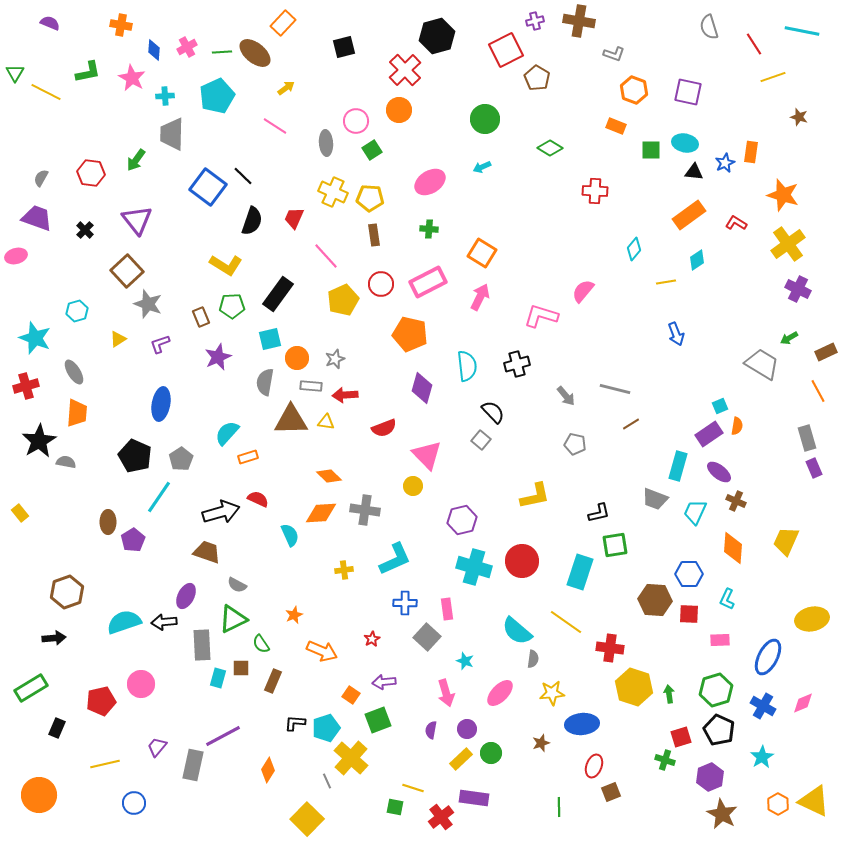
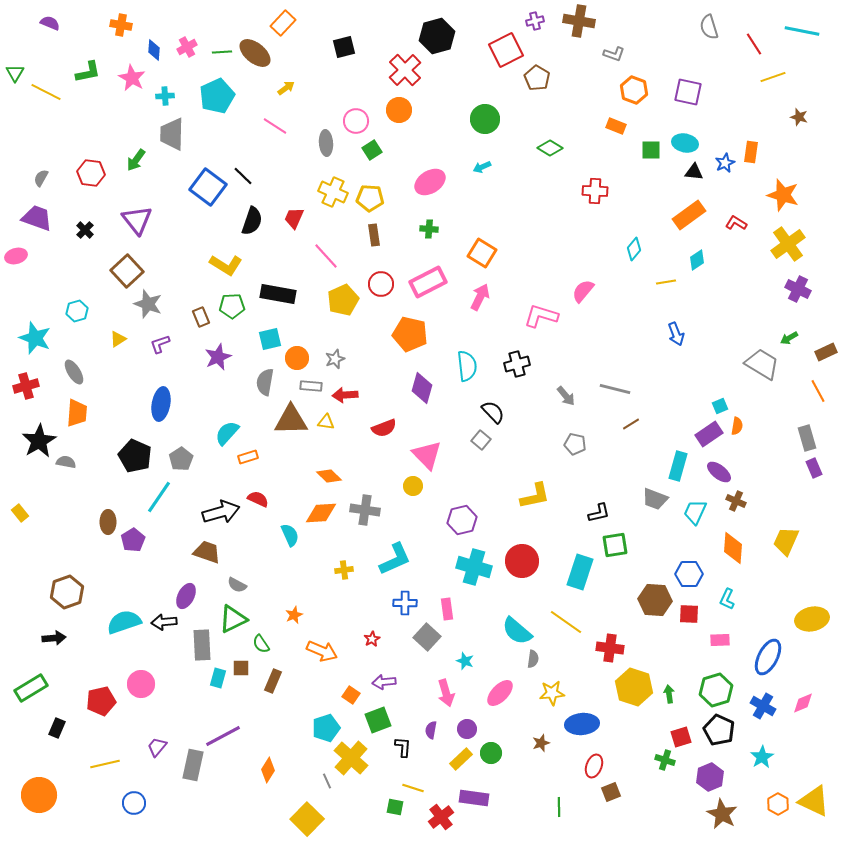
black rectangle at (278, 294): rotated 64 degrees clockwise
black L-shape at (295, 723): moved 108 px right, 24 px down; rotated 90 degrees clockwise
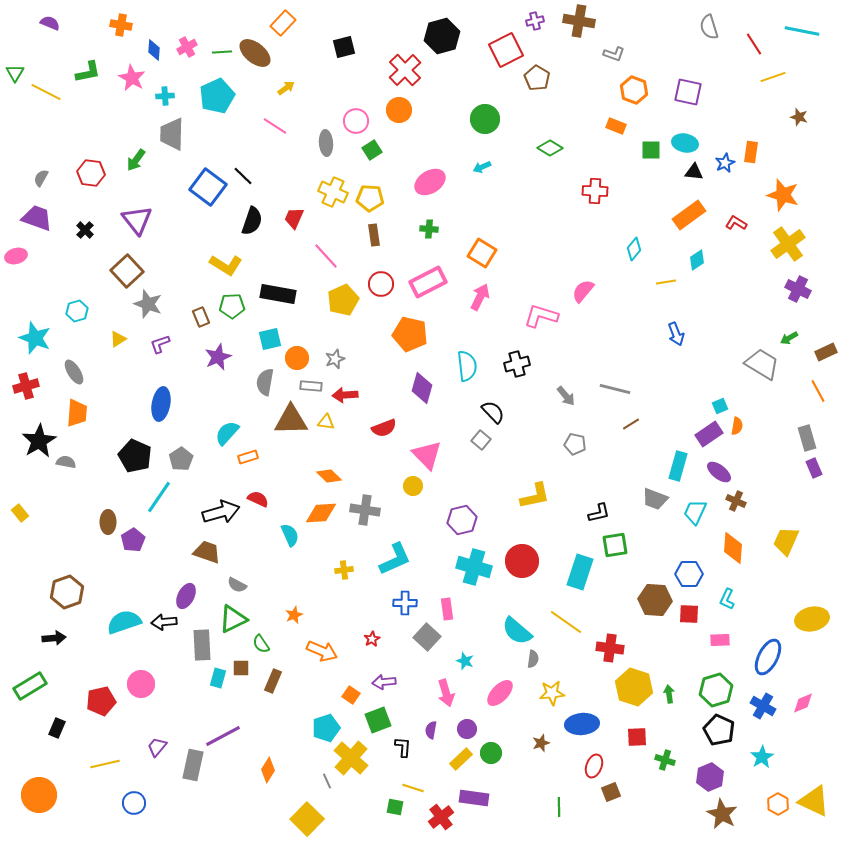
black hexagon at (437, 36): moved 5 px right
green rectangle at (31, 688): moved 1 px left, 2 px up
red square at (681, 737): moved 44 px left; rotated 15 degrees clockwise
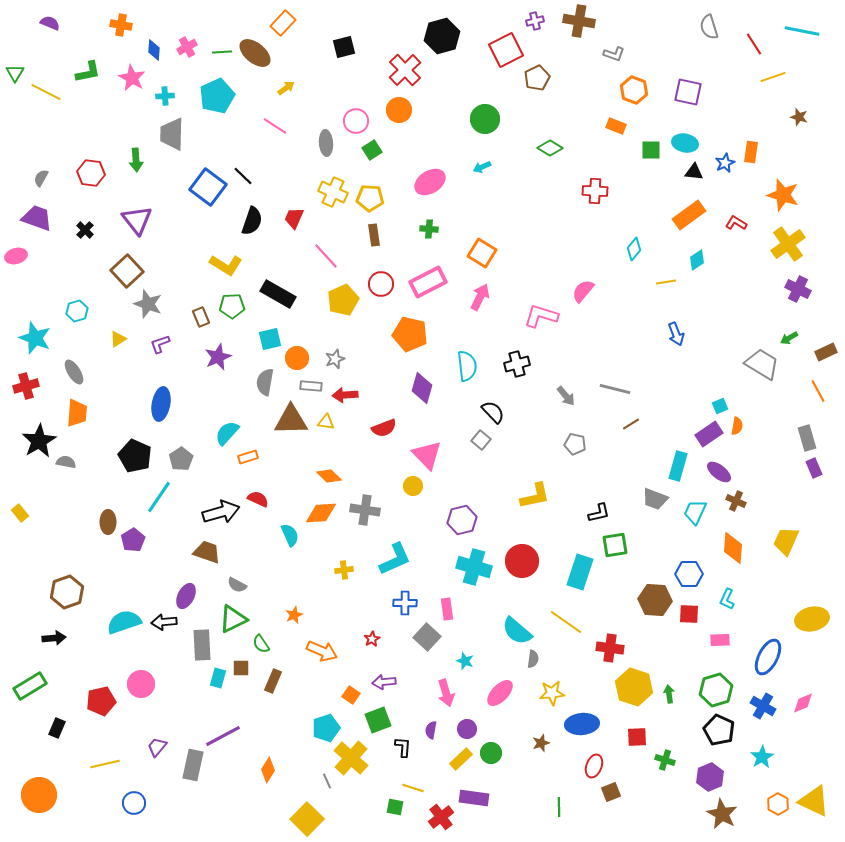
brown pentagon at (537, 78): rotated 15 degrees clockwise
green arrow at (136, 160): rotated 40 degrees counterclockwise
black rectangle at (278, 294): rotated 20 degrees clockwise
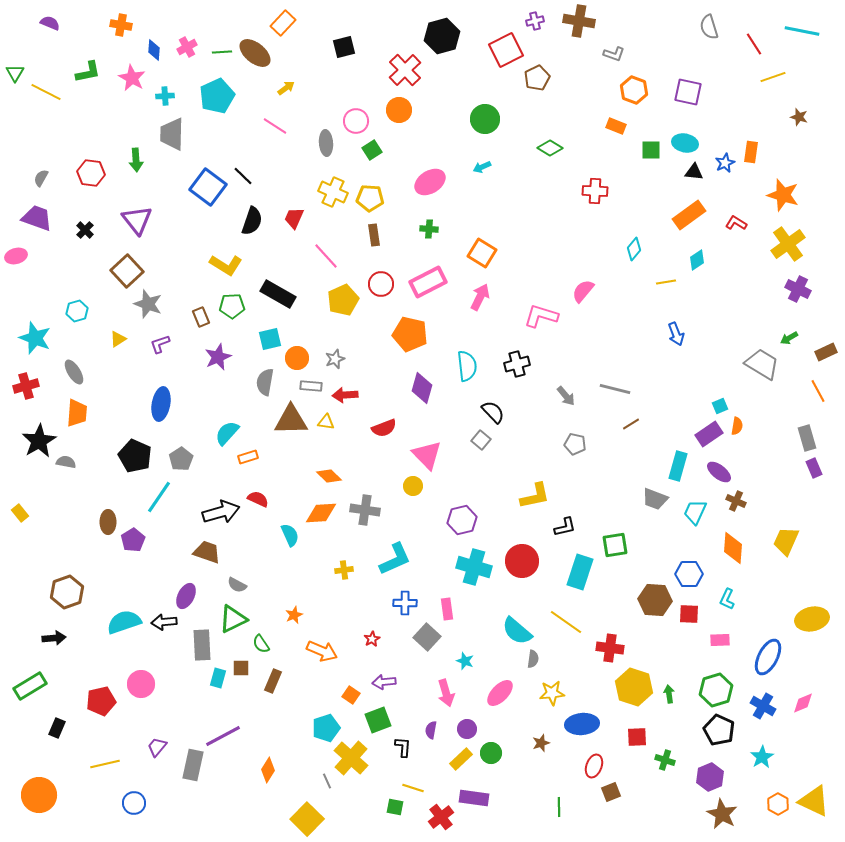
black L-shape at (599, 513): moved 34 px left, 14 px down
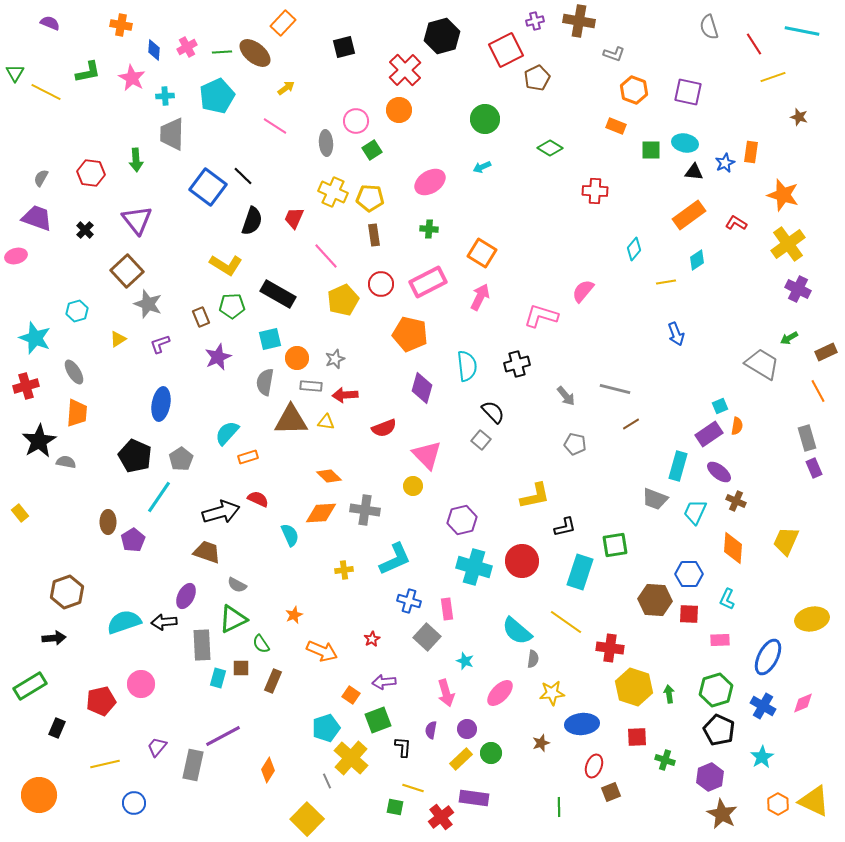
blue cross at (405, 603): moved 4 px right, 2 px up; rotated 15 degrees clockwise
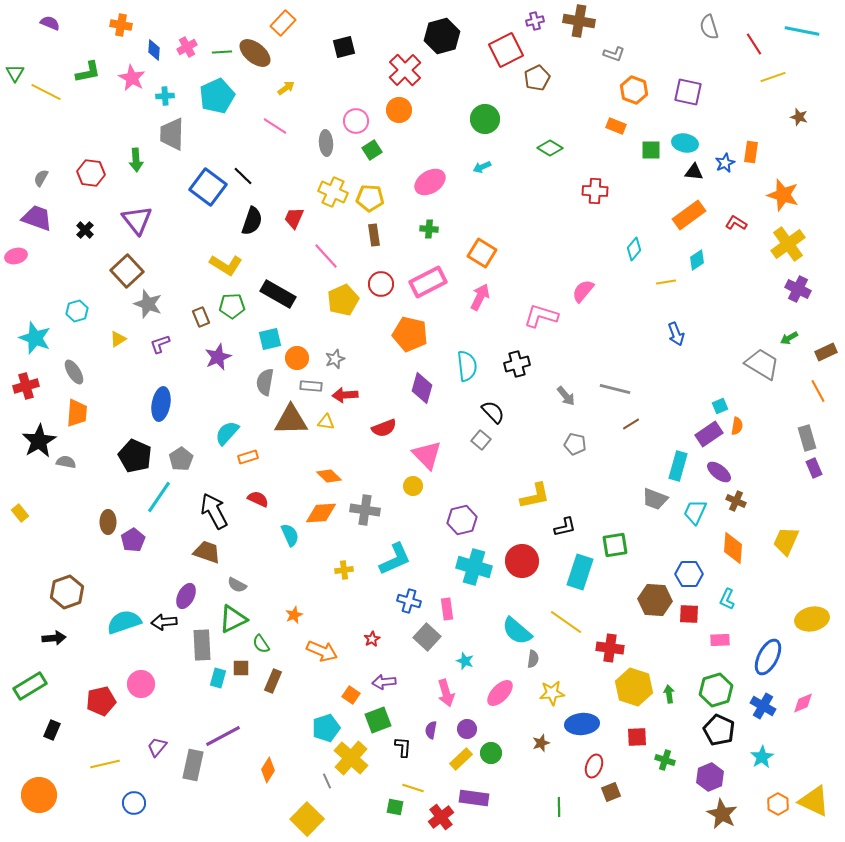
black arrow at (221, 512): moved 7 px left, 1 px up; rotated 102 degrees counterclockwise
black rectangle at (57, 728): moved 5 px left, 2 px down
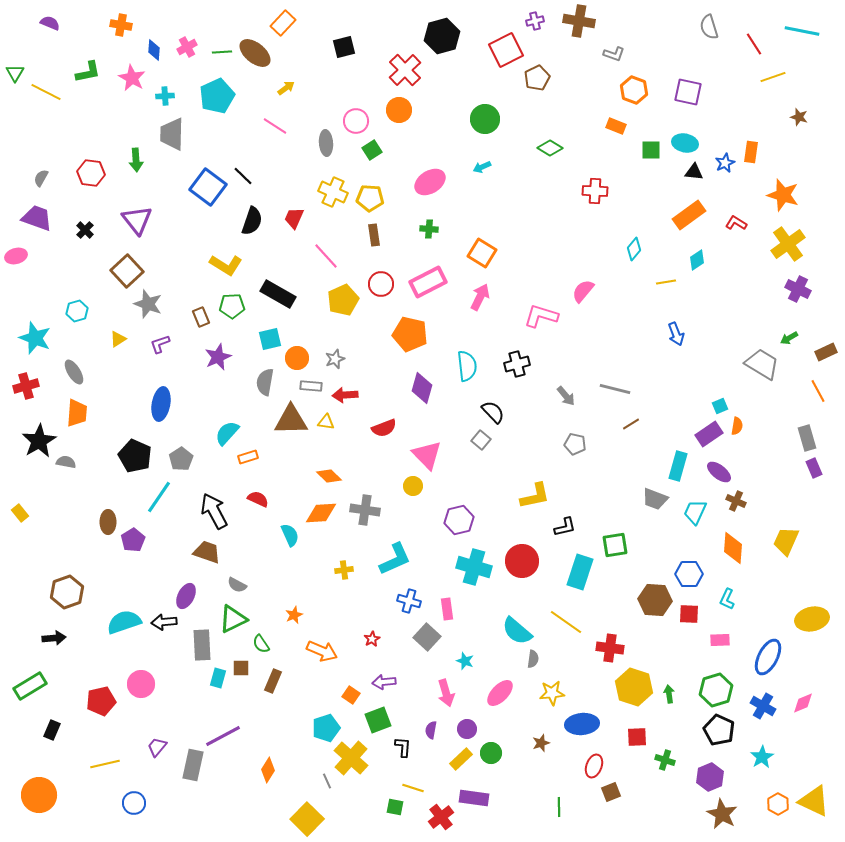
purple hexagon at (462, 520): moved 3 px left
